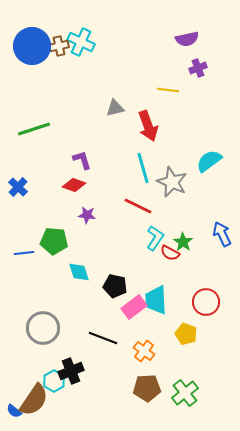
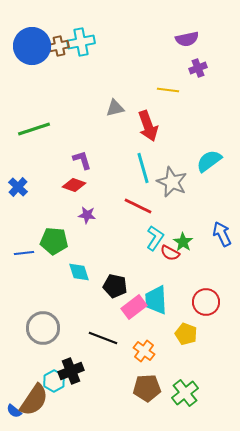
cyan cross: rotated 36 degrees counterclockwise
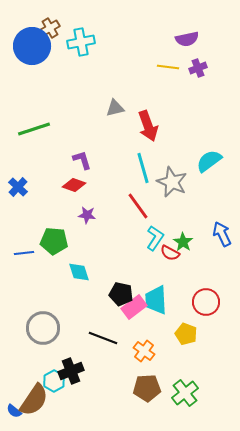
brown cross: moved 9 px left, 18 px up; rotated 18 degrees counterclockwise
yellow line: moved 23 px up
red line: rotated 28 degrees clockwise
black pentagon: moved 6 px right, 8 px down
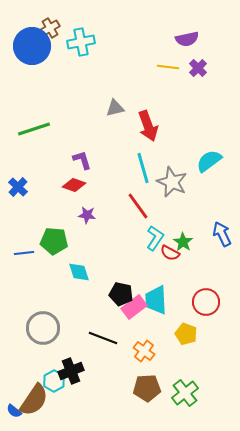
purple cross: rotated 24 degrees counterclockwise
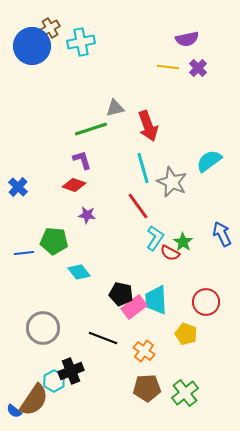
green line: moved 57 px right
cyan diamond: rotated 20 degrees counterclockwise
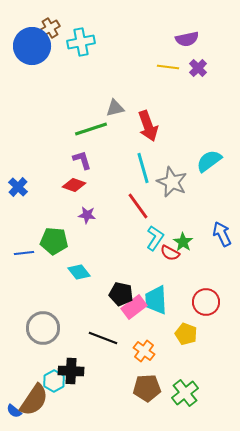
black cross: rotated 25 degrees clockwise
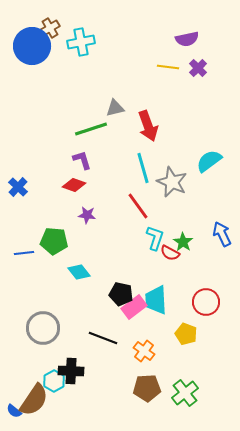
cyan L-shape: rotated 15 degrees counterclockwise
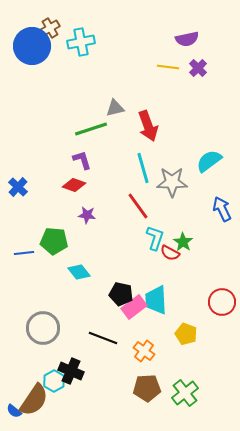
gray star: rotated 24 degrees counterclockwise
blue arrow: moved 25 px up
red circle: moved 16 px right
black cross: rotated 20 degrees clockwise
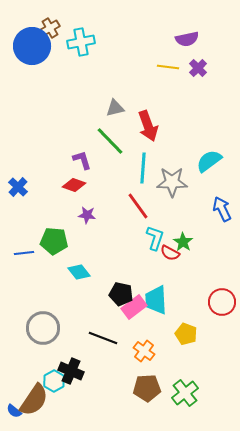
green line: moved 19 px right, 12 px down; rotated 64 degrees clockwise
cyan line: rotated 20 degrees clockwise
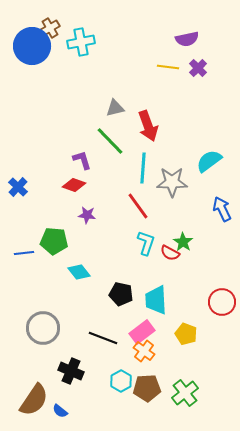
cyan L-shape: moved 9 px left, 5 px down
pink rectangle: moved 8 px right, 25 px down
cyan hexagon: moved 67 px right
blue semicircle: moved 46 px right
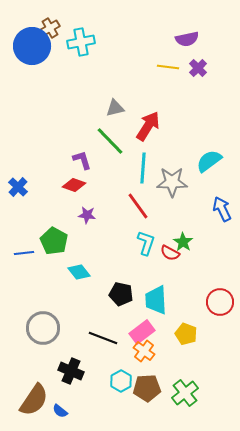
red arrow: rotated 128 degrees counterclockwise
green pentagon: rotated 24 degrees clockwise
red circle: moved 2 px left
